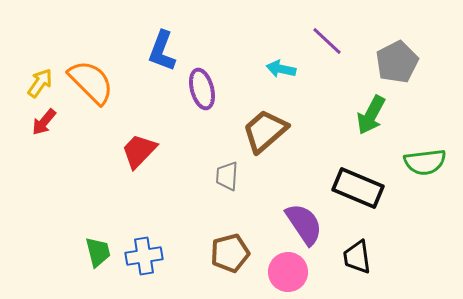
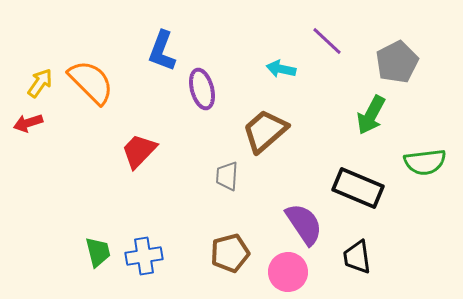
red arrow: moved 16 px left, 1 px down; rotated 32 degrees clockwise
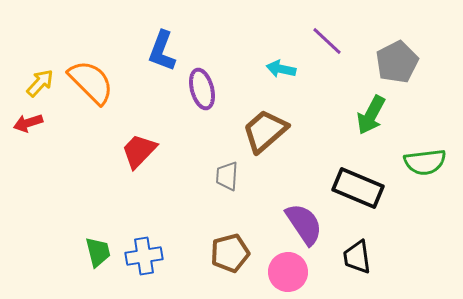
yellow arrow: rotated 8 degrees clockwise
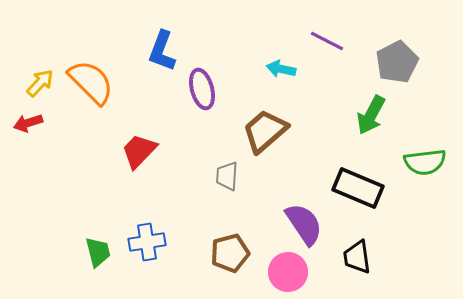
purple line: rotated 16 degrees counterclockwise
blue cross: moved 3 px right, 14 px up
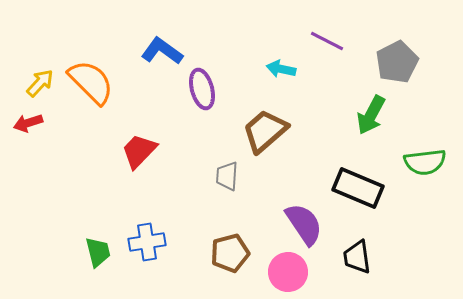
blue L-shape: rotated 105 degrees clockwise
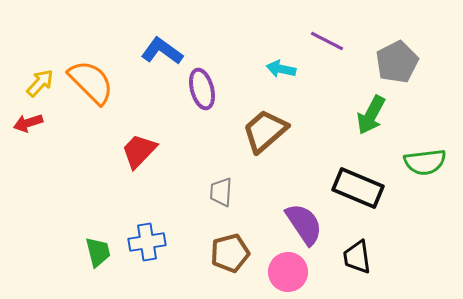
gray trapezoid: moved 6 px left, 16 px down
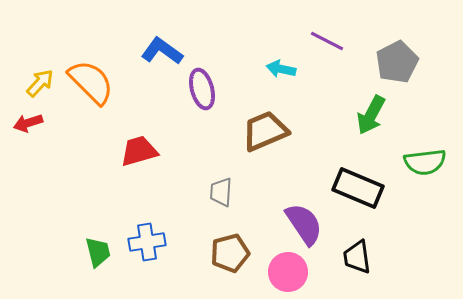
brown trapezoid: rotated 18 degrees clockwise
red trapezoid: rotated 30 degrees clockwise
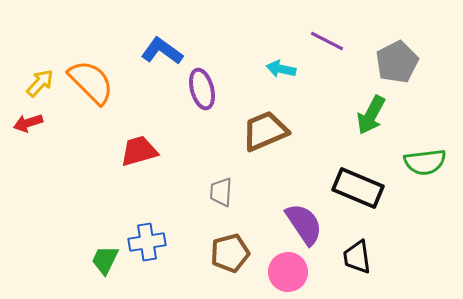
green trapezoid: moved 7 px right, 8 px down; rotated 140 degrees counterclockwise
